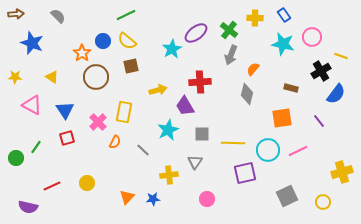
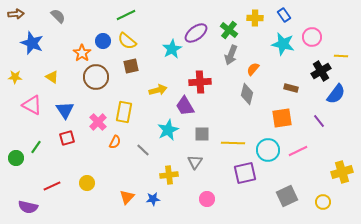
yellow line at (341, 56): rotated 16 degrees counterclockwise
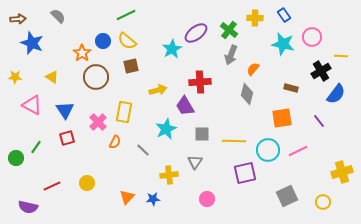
brown arrow at (16, 14): moved 2 px right, 5 px down
cyan star at (168, 130): moved 2 px left, 1 px up
yellow line at (233, 143): moved 1 px right, 2 px up
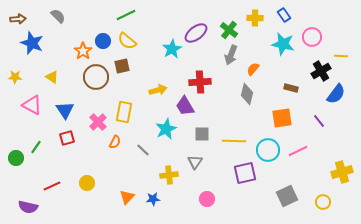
orange star at (82, 53): moved 1 px right, 2 px up
brown square at (131, 66): moved 9 px left
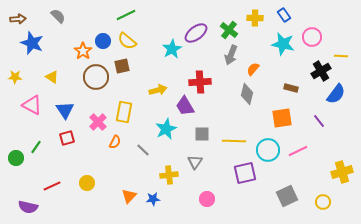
orange triangle at (127, 197): moved 2 px right, 1 px up
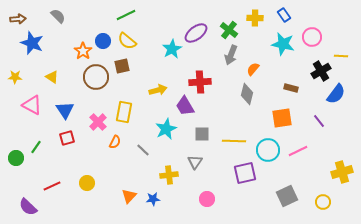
purple semicircle at (28, 207): rotated 30 degrees clockwise
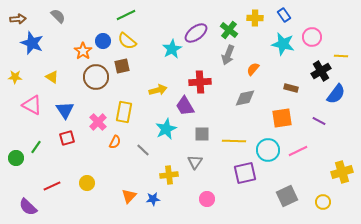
gray arrow at (231, 55): moved 3 px left
gray diamond at (247, 94): moved 2 px left, 4 px down; rotated 65 degrees clockwise
purple line at (319, 121): rotated 24 degrees counterclockwise
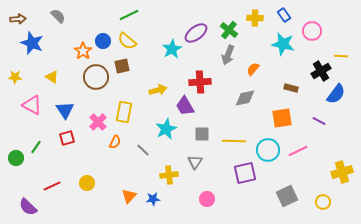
green line at (126, 15): moved 3 px right
pink circle at (312, 37): moved 6 px up
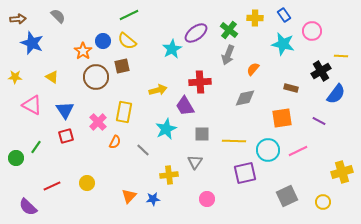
red square at (67, 138): moved 1 px left, 2 px up
